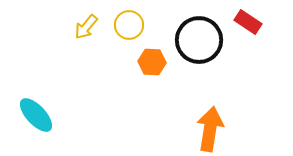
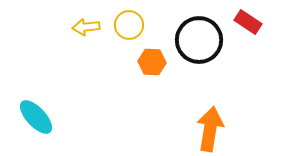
yellow arrow: rotated 44 degrees clockwise
cyan ellipse: moved 2 px down
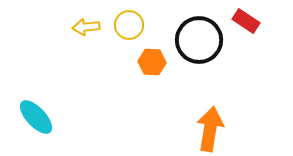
red rectangle: moved 2 px left, 1 px up
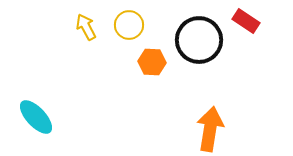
yellow arrow: rotated 68 degrees clockwise
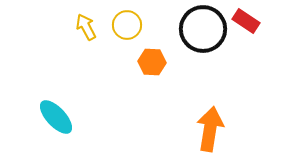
yellow circle: moved 2 px left
black circle: moved 4 px right, 11 px up
cyan ellipse: moved 20 px right
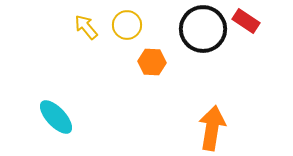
yellow arrow: rotated 12 degrees counterclockwise
orange arrow: moved 2 px right, 1 px up
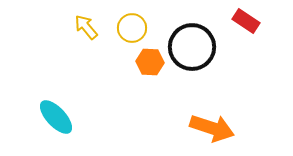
yellow circle: moved 5 px right, 3 px down
black circle: moved 11 px left, 18 px down
orange hexagon: moved 2 px left
orange arrow: rotated 99 degrees clockwise
